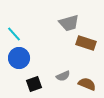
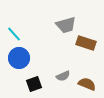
gray trapezoid: moved 3 px left, 2 px down
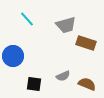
cyan line: moved 13 px right, 15 px up
blue circle: moved 6 px left, 2 px up
black square: rotated 28 degrees clockwise
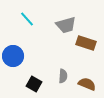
gray semicircle: rotated 64 degrees counterclockwise
black square: rotated 21 degrees clockwise
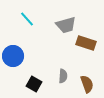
brown semicircle: rotated 48 degrees clockwise
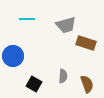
cyan line: rotated 49 degrees counterclockwise
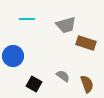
gray semicircle: rotated 56 degrees counterclockwise
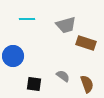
black square: rotated 21 degrees counterclockwise
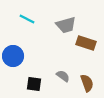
cyan line: rotated 28 degrees clockwise
brown semicircle: moved 1 px up
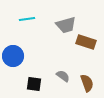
cyan line: rotated 35 degrees counterclockwise
brown rectangle: moved 1 px up
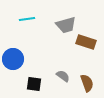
blue circle: moved 3 px down
